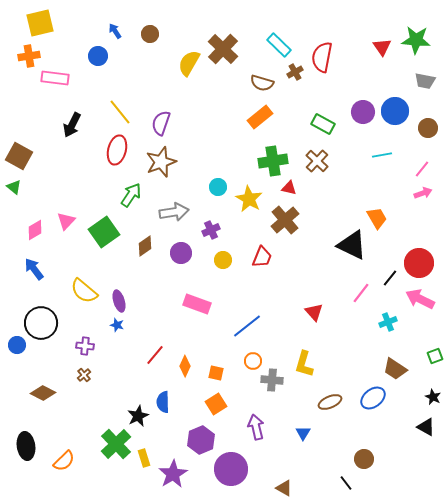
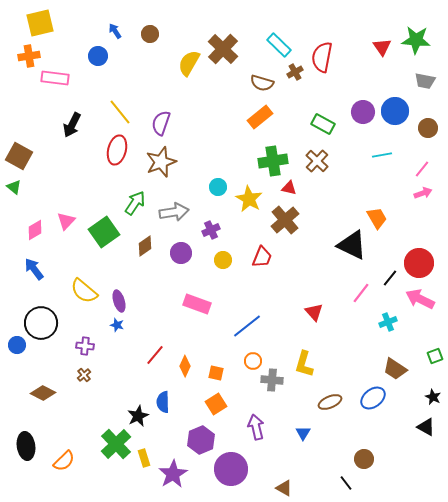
green arrow at (131, 195): moved 4 px right, 8 px down
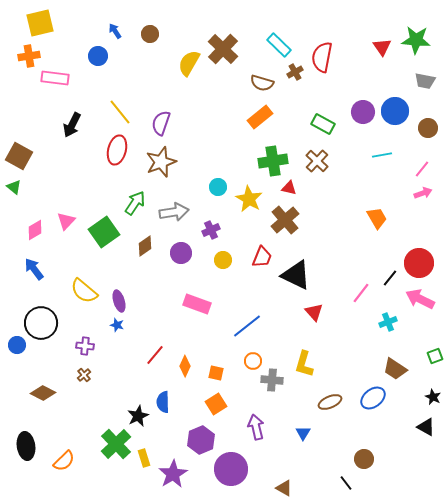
black triangle at (352, 245): moved 56 px left, 30 px down
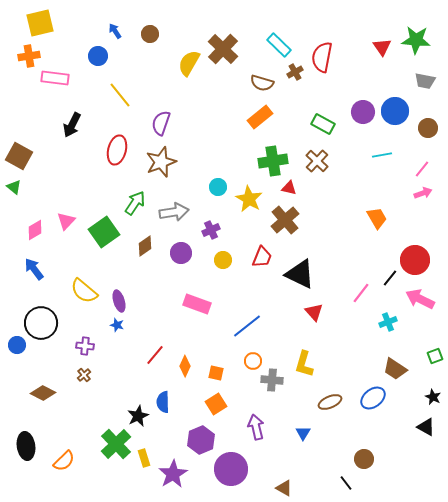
yellow line at (120, 112): moved 17 px up
red circle at (419, 263): moved 4 px left, 3 px up
black triangle at (296, 275): moved 4 px right, 1 px up
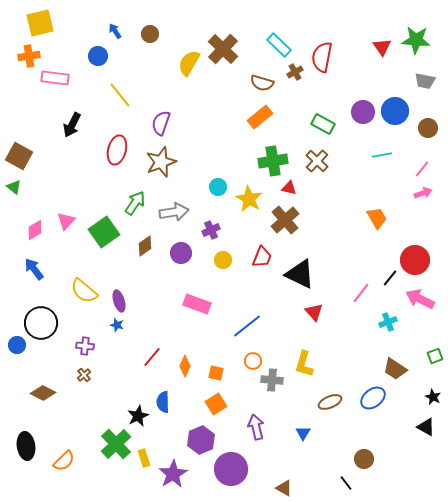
red line at (155, 355): moved 3 px left, 2 px down
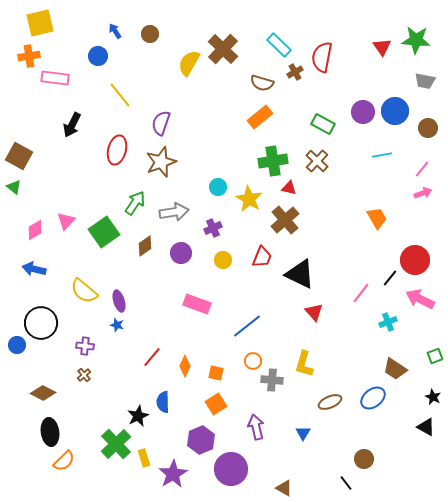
purple cross at (211, 230): moved 2 px right, 2 px up
blue arrow at (34, 269): rotated 40 degrees counterclockwise
black ellipse at (26, 446): moved 24 px right, 14 px up
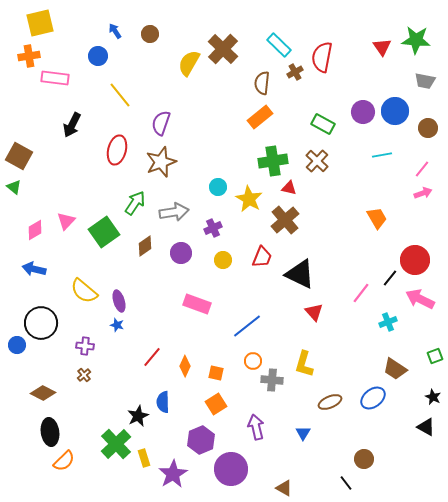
brown semicircle at (262, 83): rotated 80 degrees clockwise
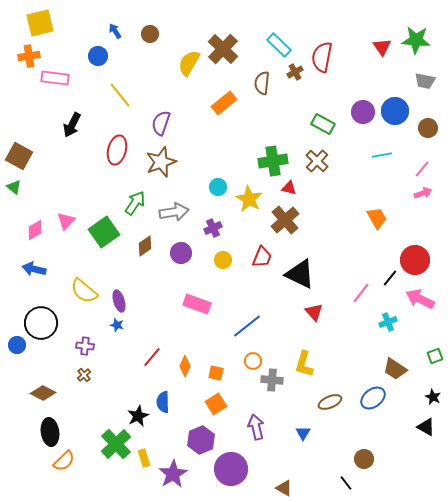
orange rectangle at (260, 117): moved 36 px left, 14 px up
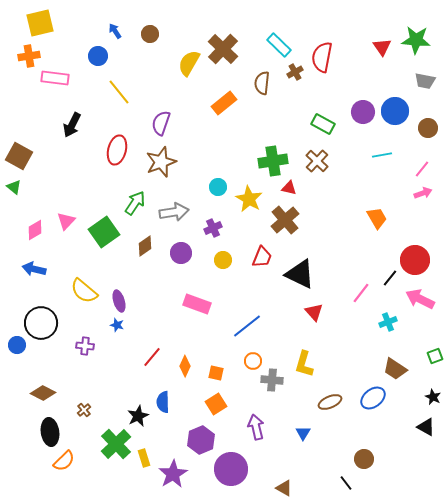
yellow line at (120, 95): moved 1 px left, 3 px up
brown cross at (84, 375): moved 35 px down
